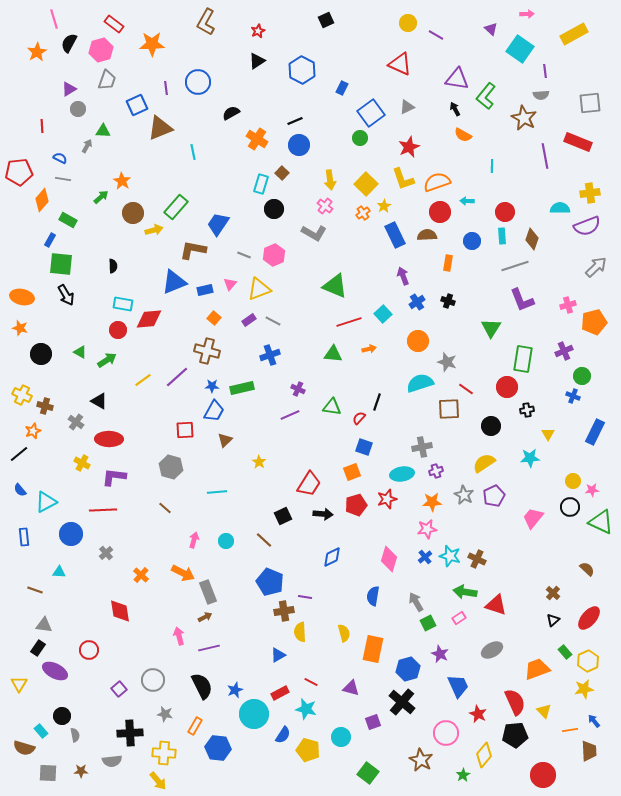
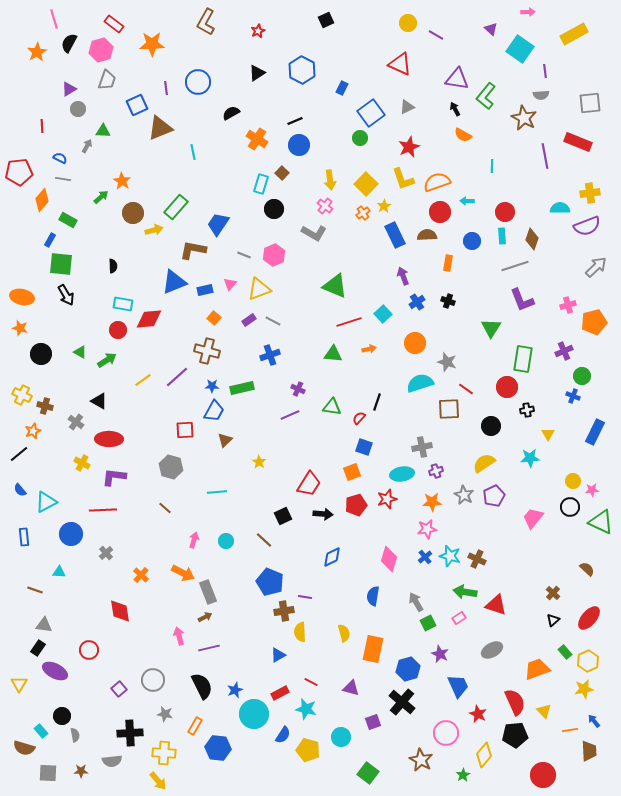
pink arrow at (527, 14): moved 1 px right, 2 px up
black triangle at (257, 61): moved 12 px down
orange circle at (418, 341): moved 3 px left, 2 px down
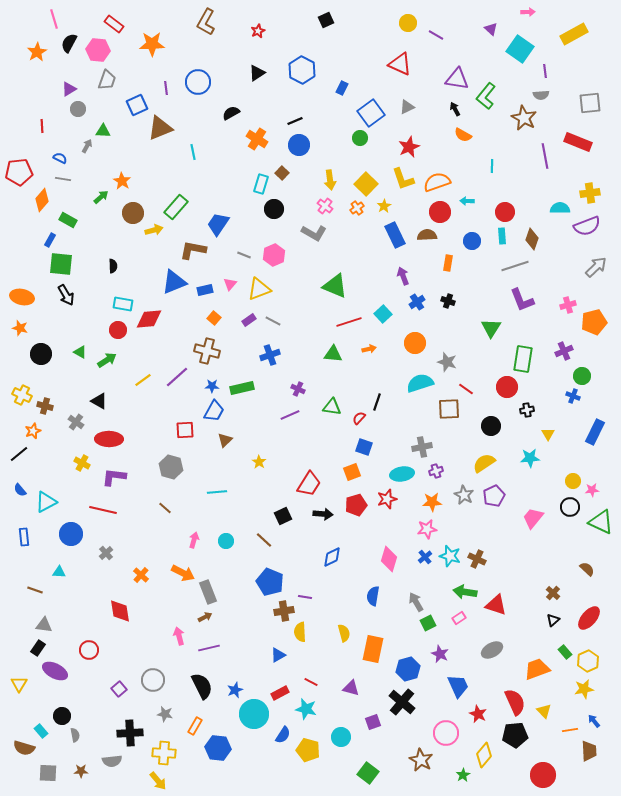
pink hexagon at (101, 50): moved 3 px left; rotated 20 degrees clockwise
orange cross at (363, 213): moved 6 px left, 5 px up
red line at (103, 510): rotated 16 degrees clockwise
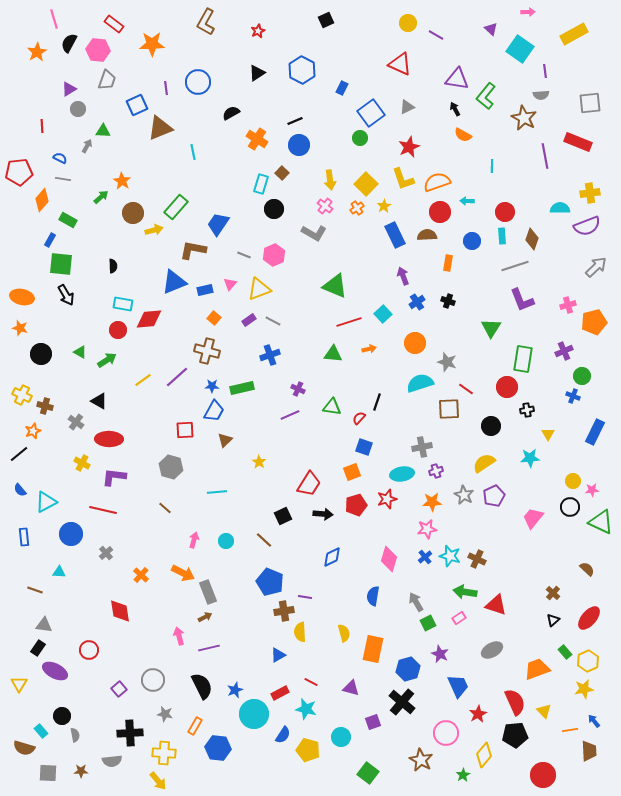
red star at (478, 714): rotated 18 degrees clockwise
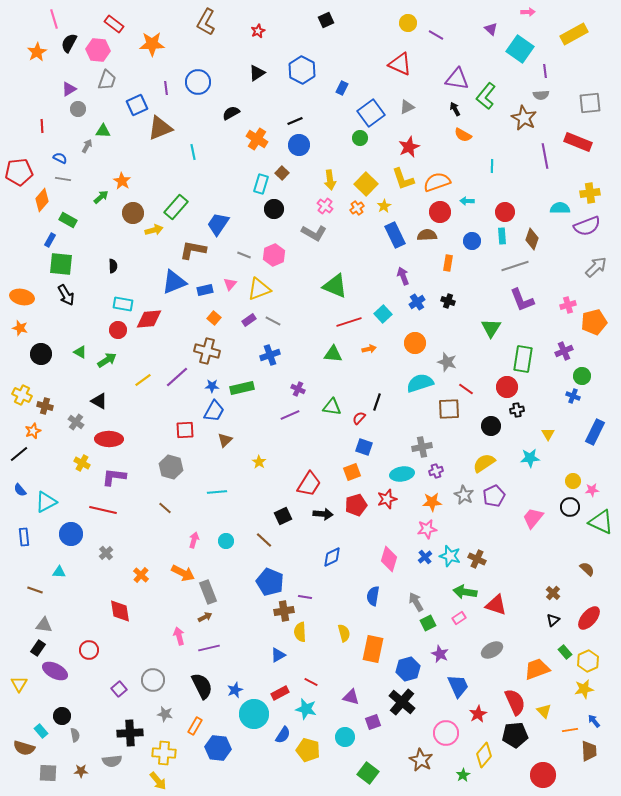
black cross at (527, 410): moved 10 px left
purple triangle at (351, 688): moved 9 px down
cyan circle at (341, 737): moved 4 px right
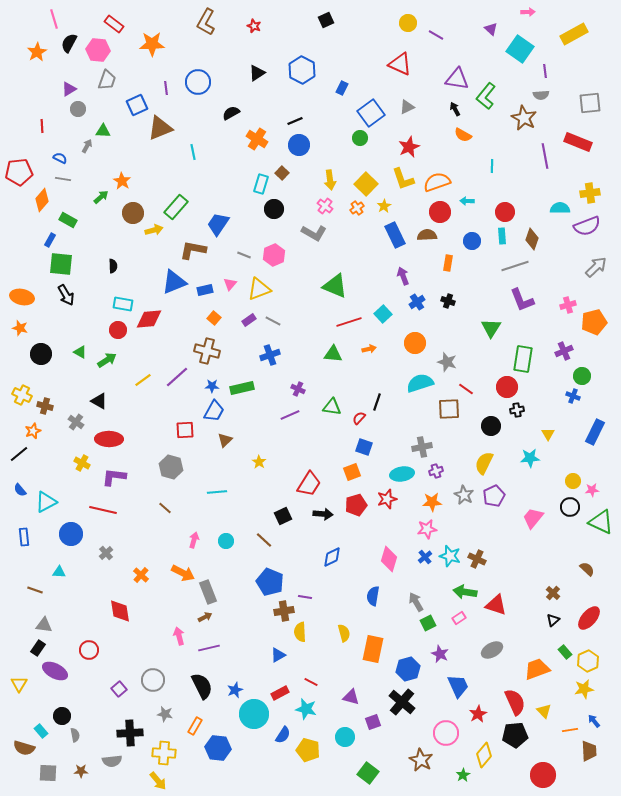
red star at (258, 31): moved 4 px left, 5 px up; rotated 24 degrees counterclockwise
yellow semicircle at (484, 463): rotated 30 degrees counterclockwise
